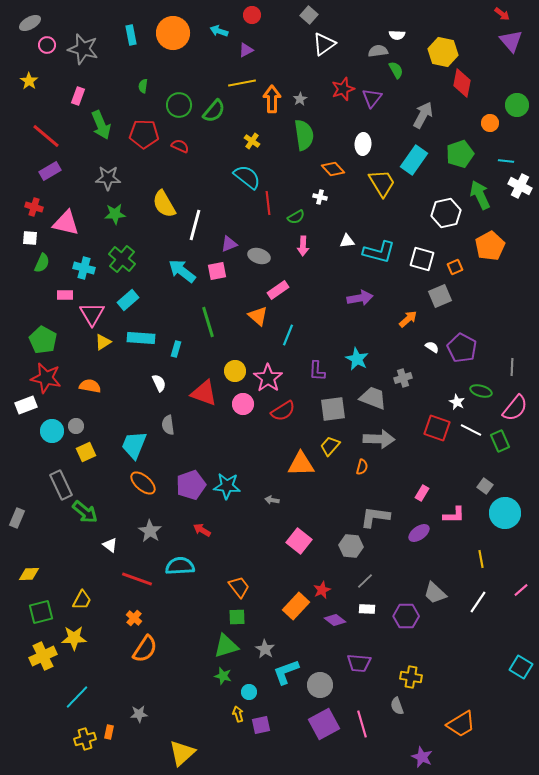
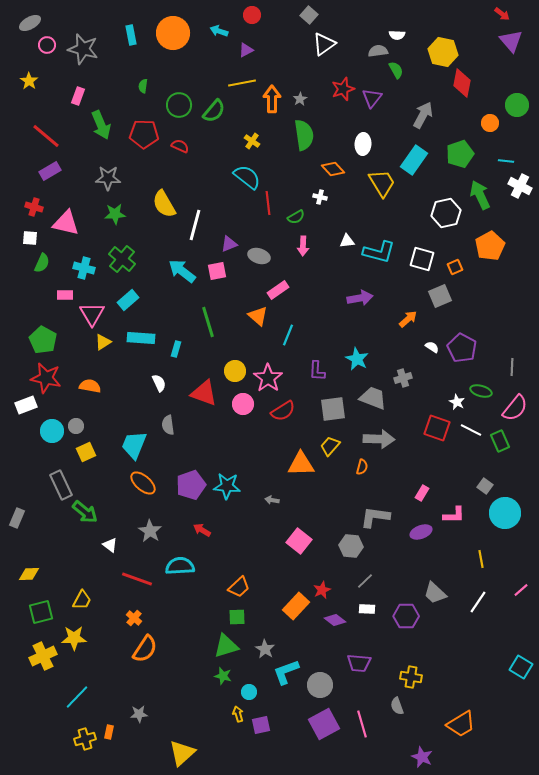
purple ellipse at (419, 533): moved 2 px right, 1 px up; rotated 15 degrees clockwise
orange trapezoid at (239, 587): rotated 85 degrees clockwise
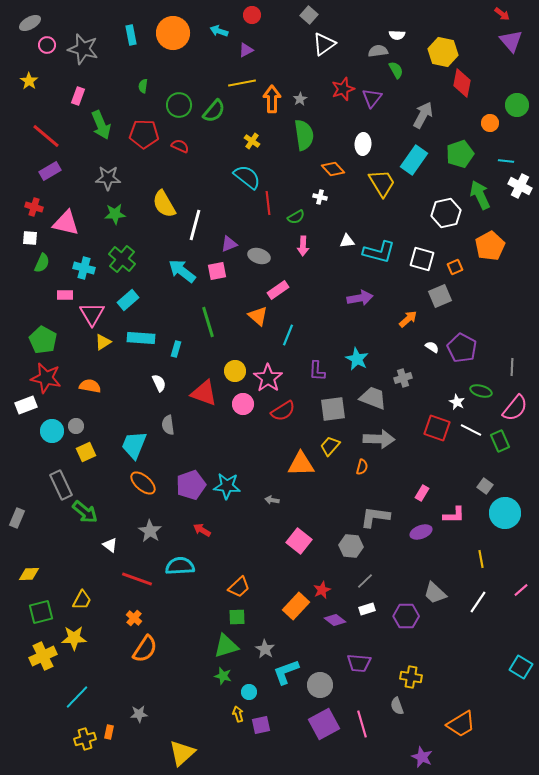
white rectangle at (367, 609): rotated 21 degrees counterclockwise
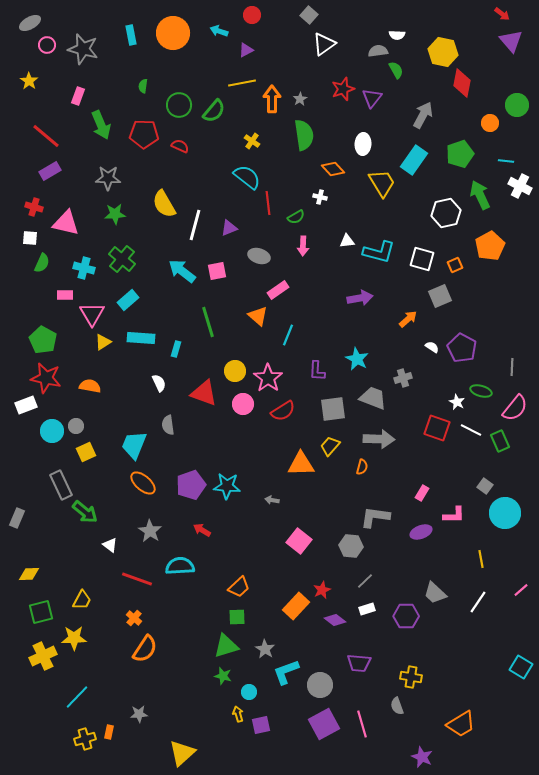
purple triangle at (229, 244): moved 16 px up
orange square at (455, 267): moved 2 px up
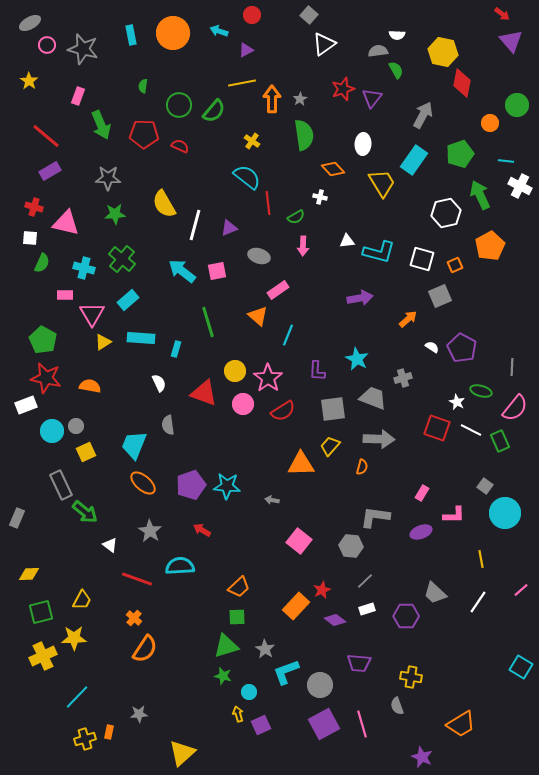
purple square at (261, 725): rotated 12 degrees counterclockwise
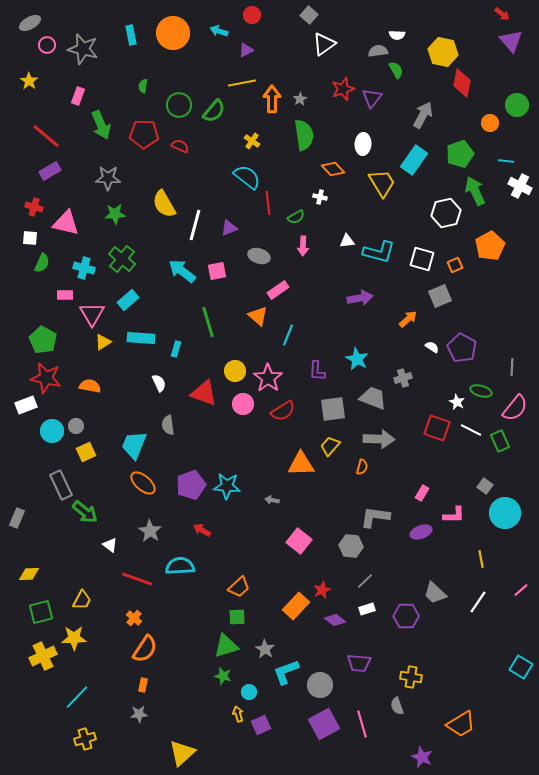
green arrow at (480, 195): moved 5 px left, 4 px up
orange rectangle at (109, 732): moved 34 px right, 47 px up
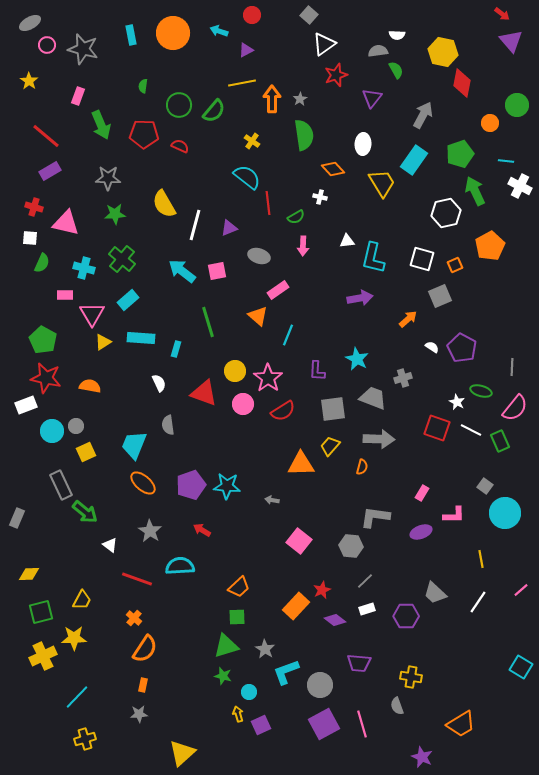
red star at (343, 89): moved 7 px left, 14 px up
cyan L-shape at (379, 252): moved 6 px left, 6 px down; rotated 88 degrees clockwise
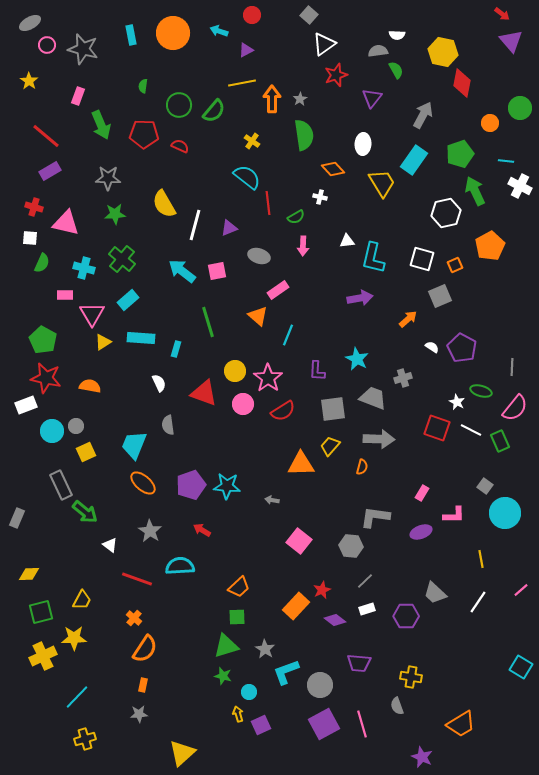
green circle at (517, 105): moved 3 px right, 3 px down
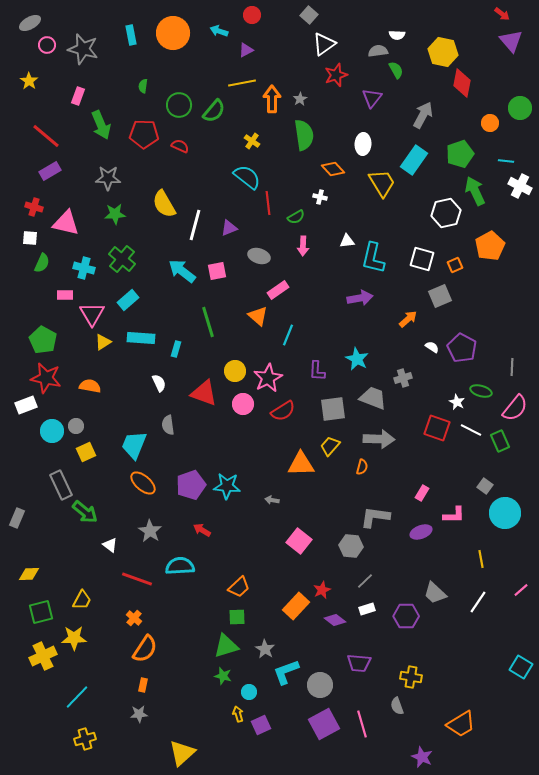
pink star at (268, 378): rotated 8 degrees clockwise
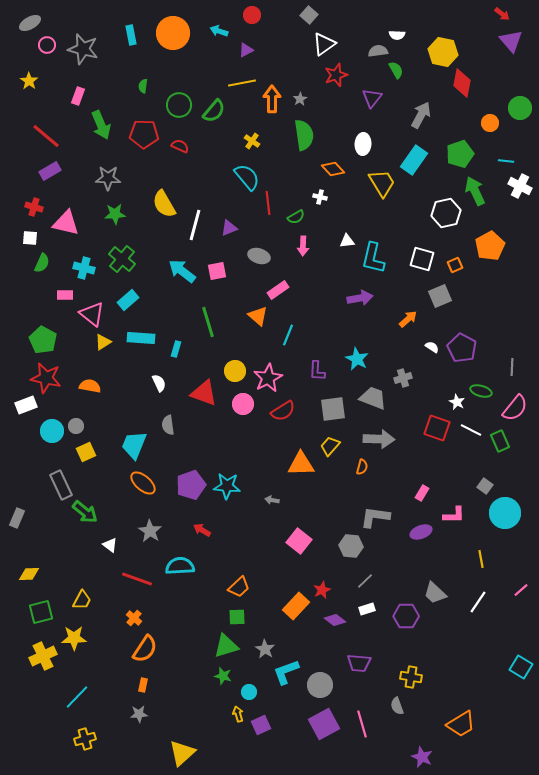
gray arrow at (423, 115): moved 2 px left
cyan semicircle at (247, 177): rotated 12 degrees clockwise
pink triangle at (92, 314): rotated 20 degrees counterclockwise
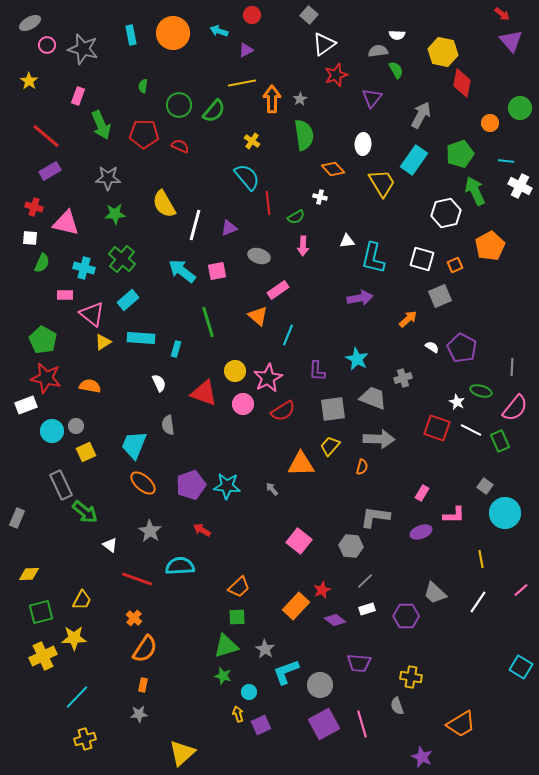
gray arrow at (272, 500): moved 11 px up; rotated 40 degrees clockwise
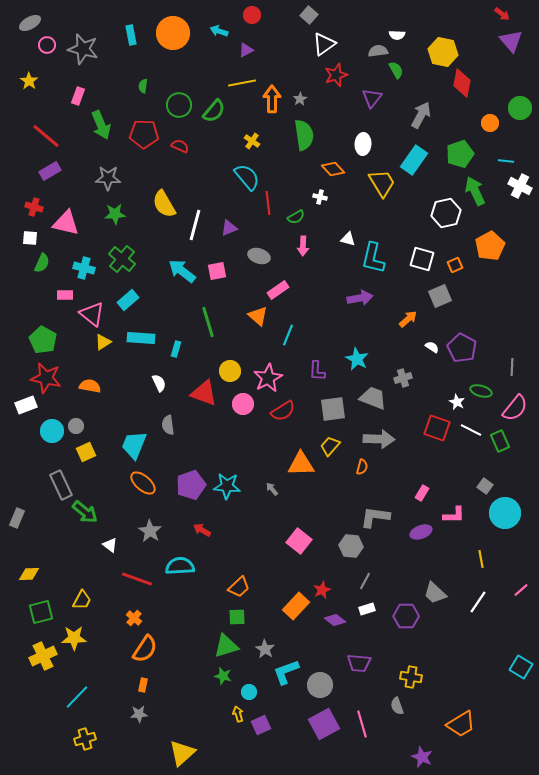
white triangle at (347, 241): moved 1 px right, 2 px up; rotated 21 degrees clockwise
yellow circle at (235, 371): moved 5 px left
gray line at (365, 581): rotated 18 degrees counterclockwise
